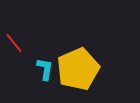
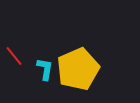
red line: moved 13 px down
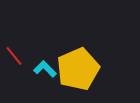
cyan L-shape: rotated 55 degrees counterclockwise
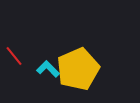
cyan L-shape: moved 3 px right
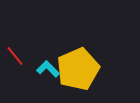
red line: moved 1 px right
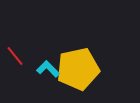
yellow pentagon: rotated 12 degrees clockwise
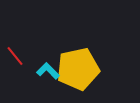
cyan L-shape: moved 2 px down
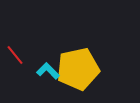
red line: moved 1 px up
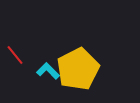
yellow pentagon: rotated 15 degrees counterclockwise
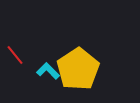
yellow pentagon: rotated 6 degrees counterclockwise
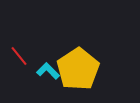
red line: moved 4 px right, 1 px down
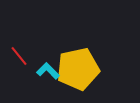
yellow pentagon: rotated 21 degrees clockwise
